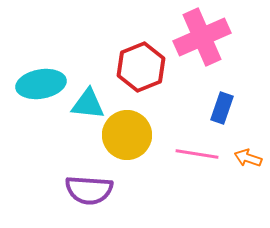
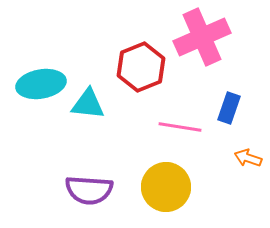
blue rectangle: moved 7 px right
yellow circle: moved 39 px right, 52 px down
pink line: moved 17 px left, 27 px up
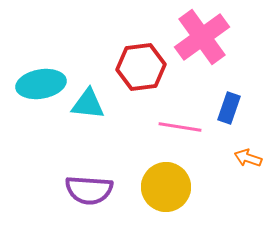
pink cross: rotated 12 degrees counterclockwise
red hexagon: rotated 15 degrees clockwise
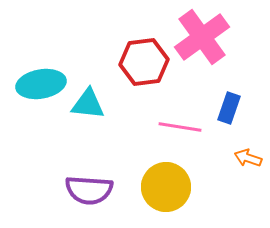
red hexagon: moved 3 px right, 5 px up
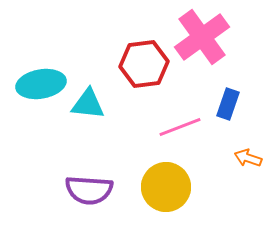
red hexagon: moved 2 px down
blue rectangle: moved 1 px left, 4 px up
pink line: rotated 30 degrees counterclockwise
